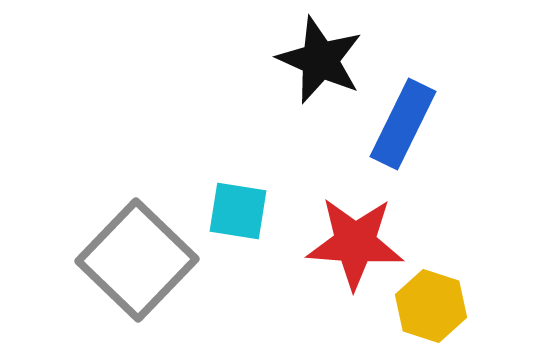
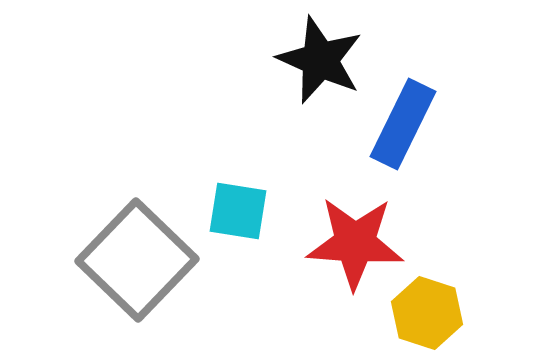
yellow hexagon: moved 4 px left, 7 px down
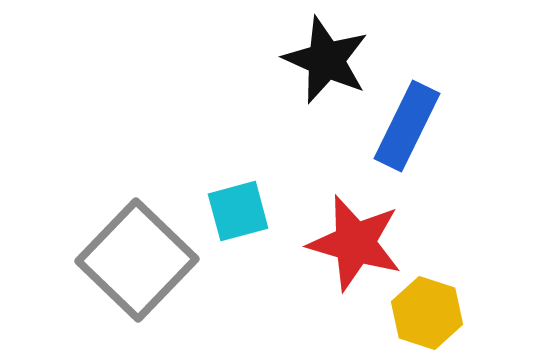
black star: moved 6 px right
blue rectangle: moved 4 px right, 2 px down
cyan square: rotated 24 degrees counterclockwise
red star: rotated 12 degrees clockwise
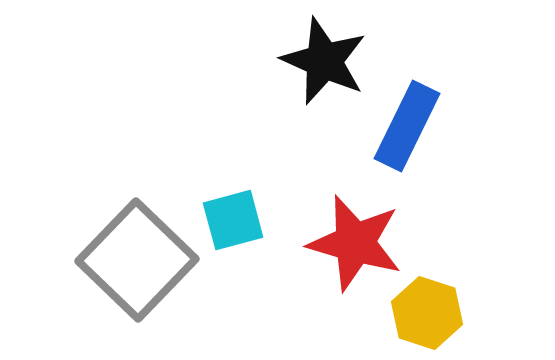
black star: moved 2 px left, 1 px down
cyan square: moved 5 px left, 9 px down
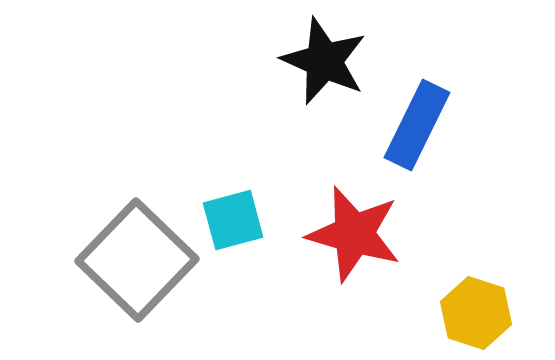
blue rectangle: moved 10 px right, 1 px up
red star: moved 1 px left, 9 px up
yellow hexagon: moved 49 px right
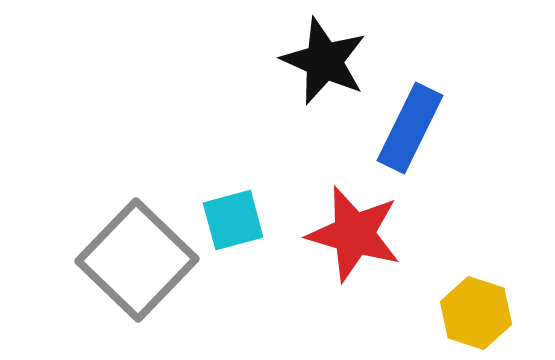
blue rectangle: moved 7 px left, 3 px down
